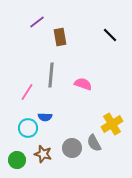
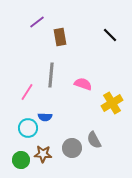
yellow cross: moved 21 px up
gray semicircle: moved 3 px up
brown star: rotated 12 degrees counterclockwise
green circle: moved 4 px right
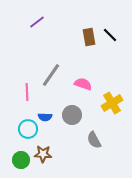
brown rectangle: moved 29 px right
gray line: rotated 30 degrees clockwise
pink line: rotated 36 degrees counterclockwise
cyan circle: moved 1 px down
gray circle: moved 33 px up
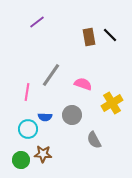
pink line: rotated 12 degrees clockwise
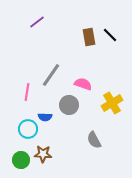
gray circle: moved 3 px left, 10 px up
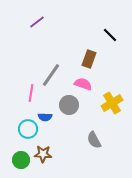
brown rectangle: moved 22 px down; rotated 30 degrees clockwise
pink line: moved 4 px right, 1 px down
